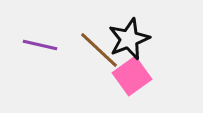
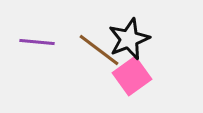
purple line: moved 3 px left, 3 px up; rotated 8 degrees counterclockwise
brown line: rotated 6 degrees counterclockwise
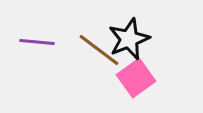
pink square: moved 4 px right, 2 px down
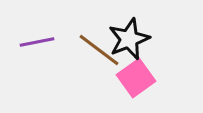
purple line: rotated 16 degrees counterclockwise
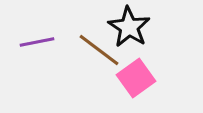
black star: moved 12 px up; rotated 18 degrees counterclockwise
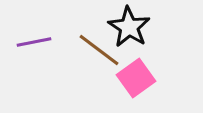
purple line: moved 3 px left
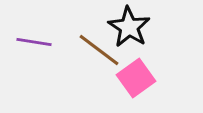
purple line: rotated 20 degrees clockwise
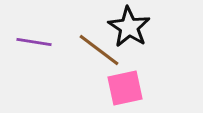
pink square: moved 11 px left, 10 px down; rotated 24 degrees clockwise
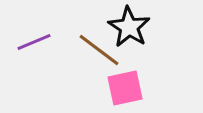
purple line: rotated 32 degrees counterclockwise
